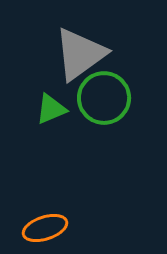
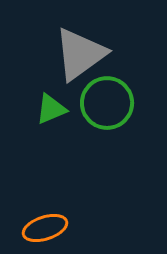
green circle: moved 3 px right, 5 px down
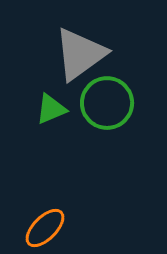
orange ellipse: rotated 27 degrees counterclockwise
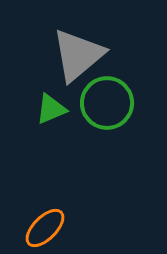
gray triangle: moved 2 px left, 1 px down; rotated 4 degrees counterclockwise
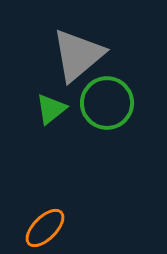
green triangle: rotated 16 degrees counterclockwise
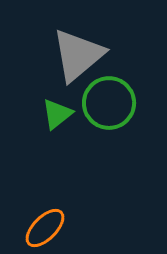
green circle: moved 2 px right
green triangle: moved 6 px right, 5 px down
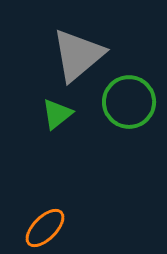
green circle: moved 20 px right, 1 px up
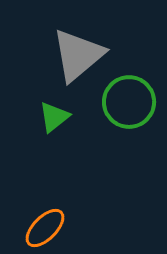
green triangle: moved 3 px left, 3 px down
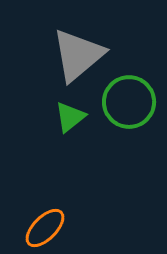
green triangle: moved 16 px right
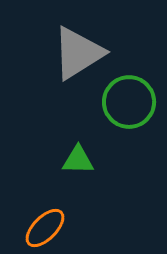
gray triangle: moved 2 px up; rotated 8 degrees clockwise
green triangle: moved 8 px right, 43 px down; rotated 40 degrees clockwise
